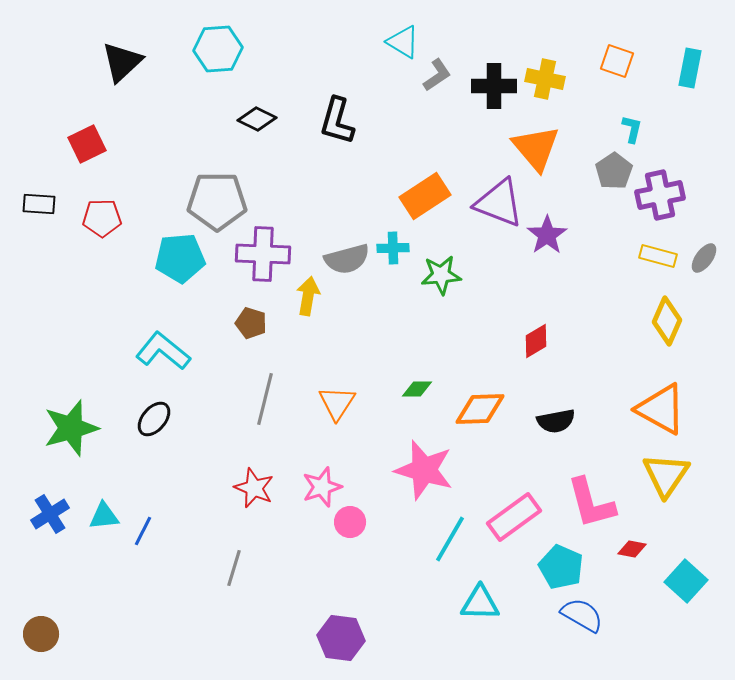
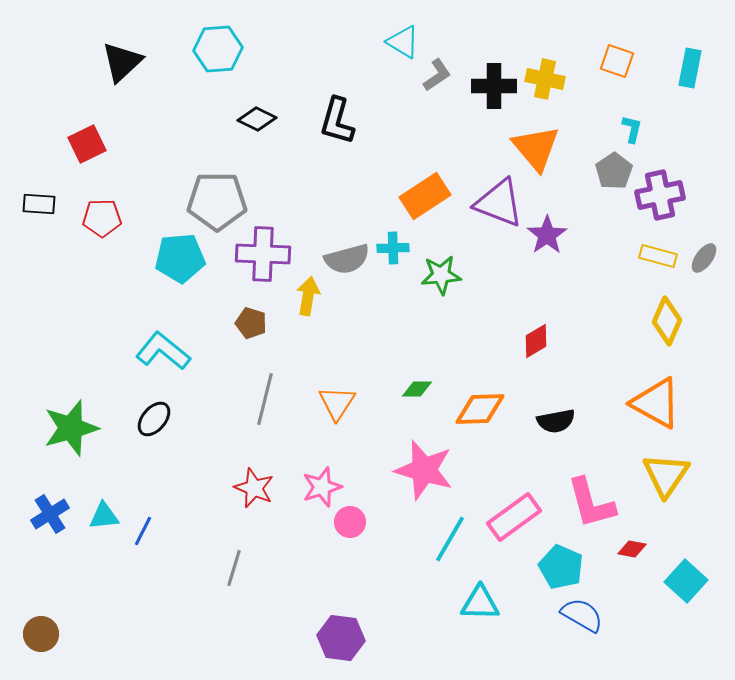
orange triangle at (661, 409): moved 5 px left, 6 px up
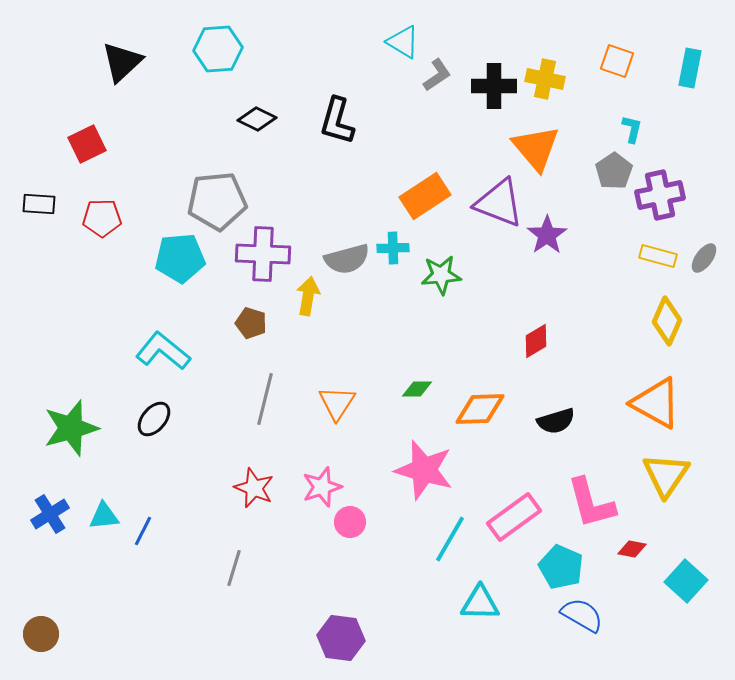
gray pentagon at (217, 201): rotated 6 degrees counterclockwise
black semicircle at (556, 421): rotated 6 degrees counterclockwise
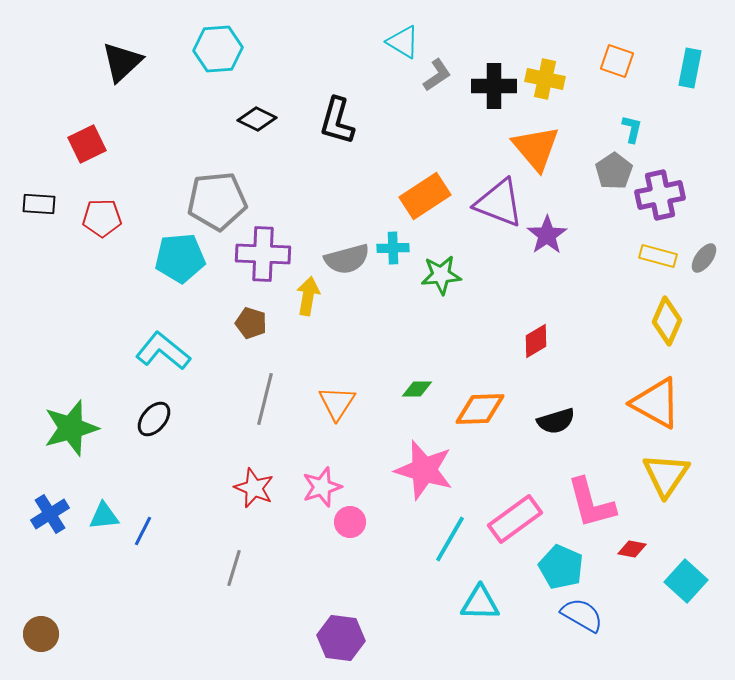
pink rectangle at (514, 517): moved 1 px right, 2 px down
